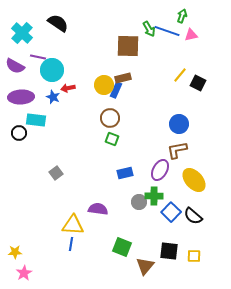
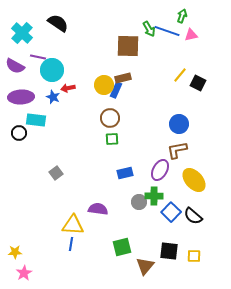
green square at (112, 139): rotated 24 degrees counterclockwise
green square at (122, 247): rotated 36 degrees counterclockwise
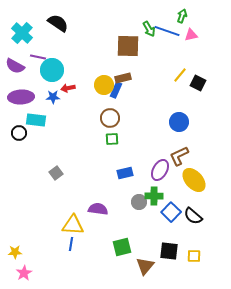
blue star at (53, 97): rotated 24 degrees counterclockwise
blue circle at (179, 124): moved 2 px up
brown L-shape at (177, 150): moved 2 px right, 6 px down; rotated 15 degrees counterclockwise
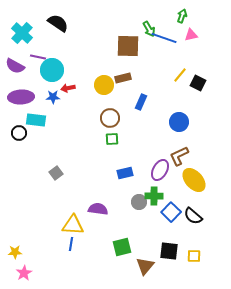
blue line at (167, 31): moved 3 px left, 7 px down
blue rectangle at (116, 90): moved 25 px right, 12 px down
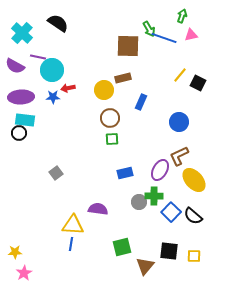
yellow circle at (104, 85): moved 5 px down
cyan rectangle at (36, 120): moved 11 px left
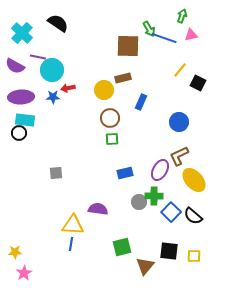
yellow line at (180, 75): moved 5 px up
gray square at (56, 173): rotated 32 degrees clockwise
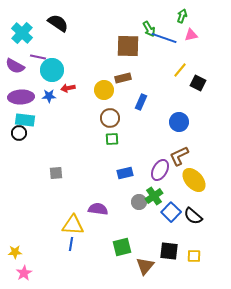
blue star at (53, 97): moved 4 px left, 1 px up
green cross at (154, 196): rotated 36 degrees counterclockwise
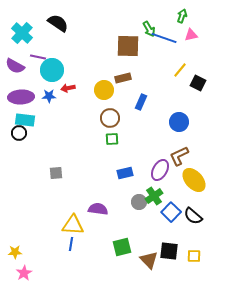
brown triangle at (145, 266): moved 4 px right, 6 px up; rotated 24 degrees counterclockwise
